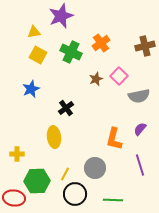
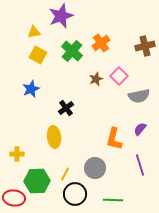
green cross: moved 1 px right, 1 px up; rotated 15 degrees clockwise
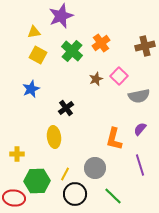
green line: moved 4 px up; rotated 42 degrees clockwise
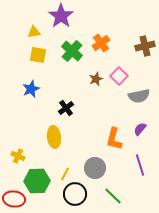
purple star: rotated 15 degrees counterclockwise
yellow square: rotated 18 degrees counterclockwise
yellow cross: moved 1 px right, 2 px down; rotated 24 degrees clockwise
red ellipse: moved 1 px down
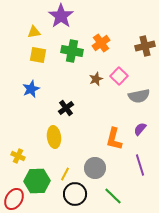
green cross: rotated 30 degrees counterclockwise
red ellipse: rotated 65 degrees counterclockwise
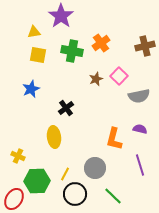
purple semicircle: rotated 64 degrees clockwise
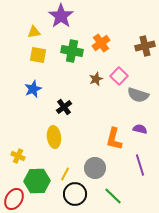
blue star: moved 2 px right
gray semicircle: moved 1 px left, 1 px up; rotated 30 degrees clockwise
black cross: moved 2 px left, 1 px up
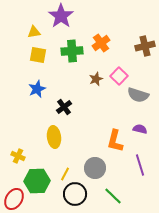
green cross: rotated 15 degrees counterclockwise
blue star: moved 4 px right
orange L-shape: moved 1 px right, 2 px down
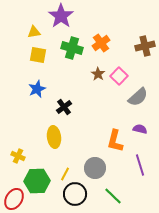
green cross: moved 3 px up; rotated 20 degrees clockwise
brown star: moved 2 px right, 5 px up; rotated 16 degrees counterclockwise
gray semicircle: moved 2 px down; rotated 60 degrees counterclockwise
